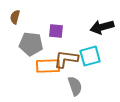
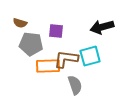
brown semicircle: moved 5 px right, 6 px down; rotated 88 degrees counterclockwise
gray semicircle: moved 1 px up
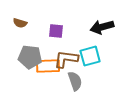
gray pentagon: moved 1 px left, 13 px down
gray semicircle: moved 4 px up
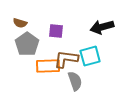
gray pentagon: moved 3 px left, 13 px up; rotated 30 degrees clockwise
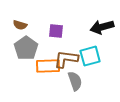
brown semicircle: moved 2 px down
gray pentagon: moved 1 px left, 4 px down
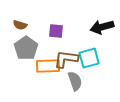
cyan square: moved 1 px left, 2 px down
